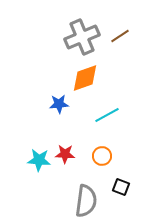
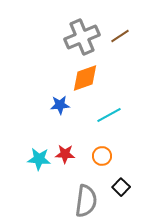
blue star: moved 1 px right, 1 px down
cyan line: moved 2 px right
cyan star: moved 1 px up
black square: rotated 24 degrees clockwise
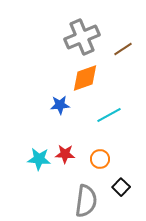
brown line: moved 3 px right, 13 px down
orange circle: moved 2 px left, 3 px down
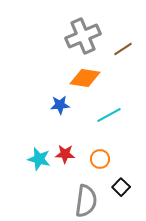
gray cross: moved 1 px right, 1 px up
orange diamond: rotated 28 degrees clockwise
cyan star: rotated 10 degrees clockwise
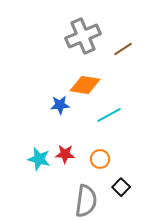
orange diamond: moved 7 px down
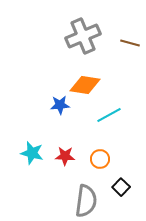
brown line: moved 7 px right, 6 px up; rotated 48 degrees clockwise
red star: moved 2 px down
cyan star: moved 7 px left, 6 px up
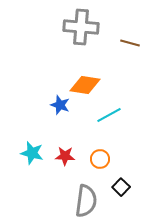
gray cross: moved 2 px left, 9 px up; rotated 28 degrees clockwise
blue star: rotated 24 degrees clockwise
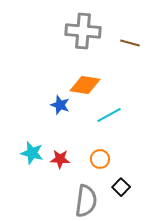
gray cross: moved 2 px right, 4 px down
red star: moved 5 px left, 3 px down
